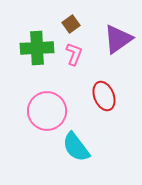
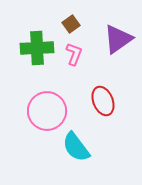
red ellipse: moved 1 px left, 5 px down
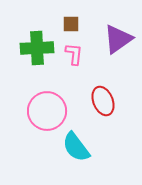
brown square: rotated 36 degrees clockwise
pink L-shape: rotated 15 degrees counterclockwise
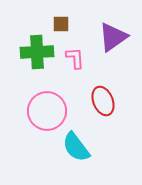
brown square: moved 10 px left
purple triangle: moved 5 px left, 2 px up
green cross: moved 4 px down
pink L-shape: moved 1 px right, 4 px down; rotated 10 degrees counterclockwise
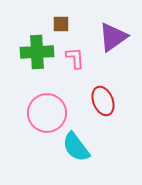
pink circle: moved 2 px down
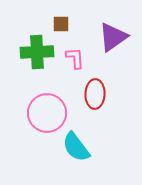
red ellipse: moved 8 px left, 7 px up; rotated 24 degrees clockwise
